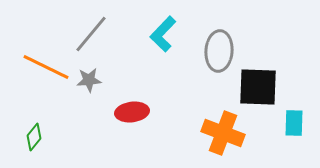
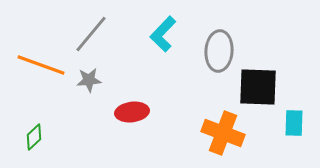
orange line: moved 5 px left, 2 px up; rotated 6 degrees counterclockwise
green diamond: rotated 8 degrees clockwise
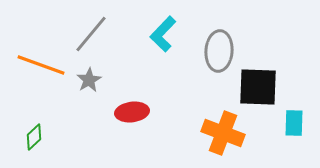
gray star: rotated 25 degrees counterclockwise
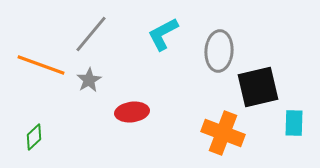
cyan L-shape: rotated 18 degrees clockwise
black square: rotated 15 degrees counterclockwise
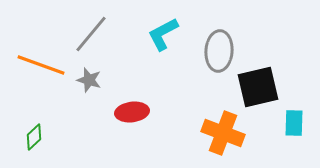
gray star: rotated 25 degrees counterclockwise
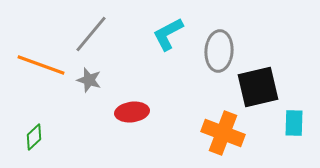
cyan L-shape: moved 5 px right
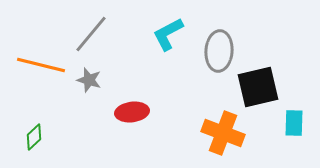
orange line: rotated 6 degrees counterclockwise
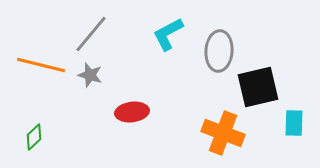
gray star: moved 1 px right, 5 px up
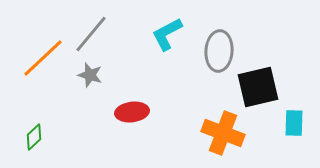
cyan L-shape: moved 1 px left
orange line: moved 2 px right, 7 px up; rotated 57 degrees counterclockwise
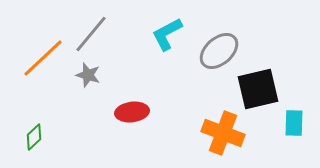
gray ellipse: rotated 45 degrees clockwise
gray star: moved 2 px left
black square: moved 2 px down
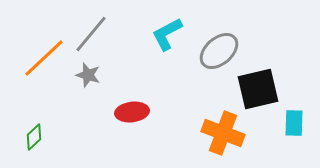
orange line: moved 1 px right
